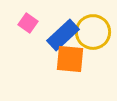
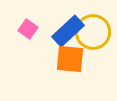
pink square: moved 6 px down
blue rectangle: moved 5 px right, 4 px up
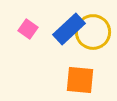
blue rectangle: moved 1 px right, 2 px up
orange square: moved 10 px right, 21 px down
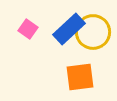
orange square: moved 3 px up; rotated 12 degrees counterclockwise
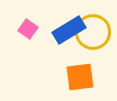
blue rectangle: moved 1 px down; rotated 12 degrees clockwise
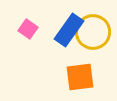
blue rectangle: rotated 24 degrees counterclockwise
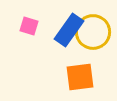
pink square: moved 1 px right, 3 px up; rotated 18 degrees counterclockwise
